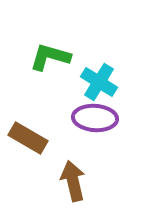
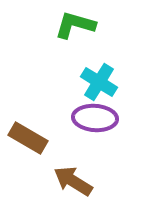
green L-shape: moved 25 px right, 32 px up
brown arrow: rotated 45 degrees counterclockwise
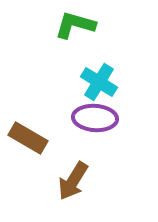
brown arrow: rotated 90 degrees counterclockwise
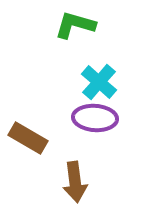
cyan cross: rotated 9 degrees clockwise
brown arrow: moved 2 px right, 1 px down; rotated 39 degrees counterclockwise
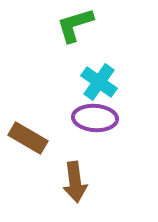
green L-shape: rotated 33 degrees counterclockwise
cyan cross: rotated 6 degrees counterclockwise
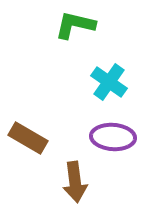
green L-shape: rotated 30 degrees clockwise
cyan cross: moved 10 px right
purple ellipse: moved 18 px right, 19 px down
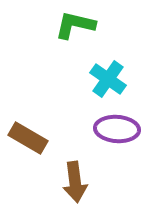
cyan cross: moved 1 px left, 3 px up
purple ellipse: moved 4 px right, 8 px up
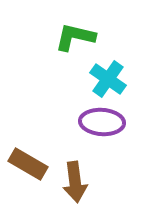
green L-shape: moved 12 px down
purple ellipse: moved 15 px left, 7 px up
brown rectangle: moved 26 px down
